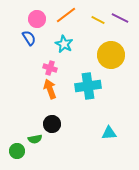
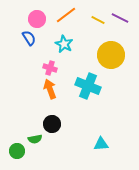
cyan cross: rotated 30 degrees clockwise
cyan triangle: moved 8 px left, 11 px down
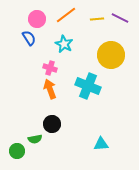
yellow line: moved 1 px left, 1 px up; rotated 32 degrees counterclockwise
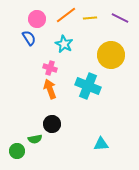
yellow line: moved 7 px left, 1 px up
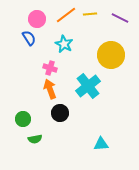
yellow line: moved 4 px up
cyan cross: rotated 30 degrees clockwise
black circle: moved 8 px right, 11 px up
green circle: moved 6 px right, 32 px up
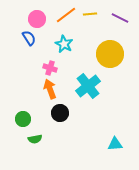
yellow circle: moved 1 px left, 1 px up
cyan triangle: moved 14 px right
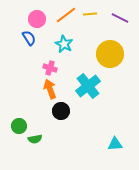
black circle: moved 1 px right, 2 px up
green circle: moved 4 px left, 7 px down
